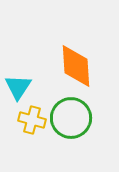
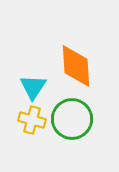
cyan triangle: moved 15 px right
green circle: moved 1 px right, 1 px down
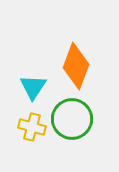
orange diamond: rotated 24 degrees clockwise
yellow cross: moved 7 px down
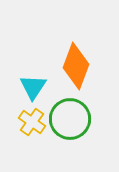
green circle: moved 2 px left
yellow cross: moved 5 px up; rotated 20 degrees clockwise
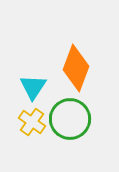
orange diamond: moved 2 px down
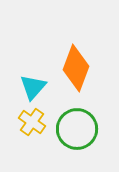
cyan triangle: rotated 8 degrees clockwise
green circle: moved 7 px right, 10 px down
